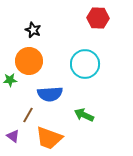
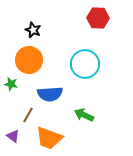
orange circle: moved 1 px up
green star: moved 1 px right, 4 px down; rotated 16 degrees clockwise
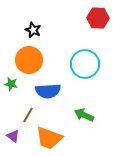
blue semicircle: moved 2 px left, 3 px up
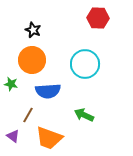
orange circle: moved 3 px right
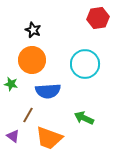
red hexagon: rotated 10 degrees counterclockwise
green arrow: moved 3 px down
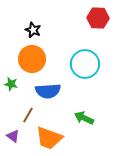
red hexagon: rotated 10 degrees clockwise
orange circle: moved 1 px up
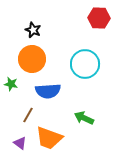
red hexagon: moved 1 px right
purple triangle: moved 7 px right, 7 px down
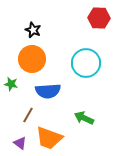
cyan circle: moved 1 px right, 1 px up
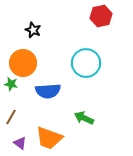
red hexagon: moved 2 px right, 2 px up; rotated 15 degrees counterclockwise
orange circle: moved 9 px left, 4 px down
brown line: moved 17 px left, 2 px down
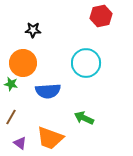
black star: rotated 21 degrees counterclockwise
orange trapezoid: moved 1 px right
